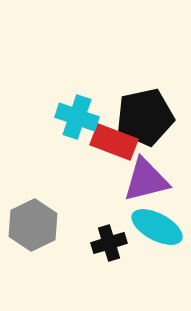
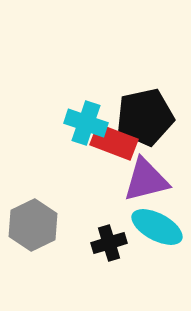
cyan cross: moved 9 px right, 6 px down
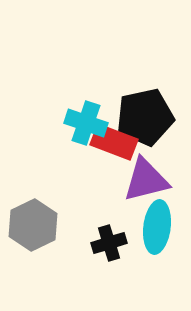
cyan ellipse: rotated 69 degrees clockwise
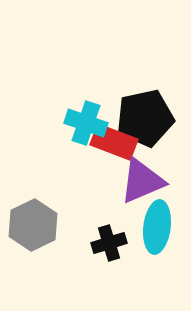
black pentagon: moved 1 px down
purple triangle: moved 4 px left, 1 px down; rotated 9 degrees counterclockwise
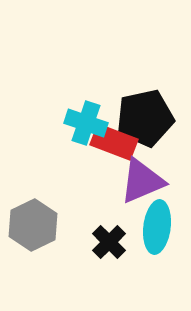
black cross: moved 1 px up; rotated 28 degrees counterclockwise
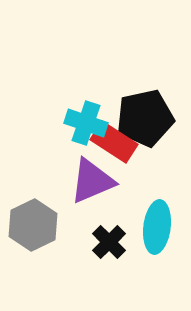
red rectangle: rotated 12 degrees clockwise
purple triangle: moved 50 px left
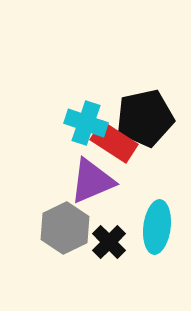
gray hexagon: moved 32 px right, 3 px down
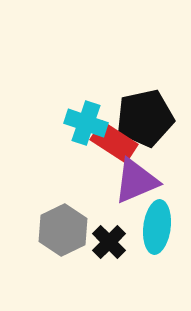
purple triangle: moved 44 px right
gray hexagon: moved 2 px left, 2 px down
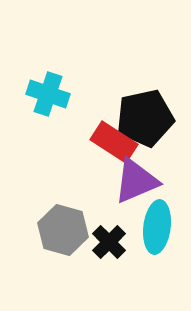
cyan cross: moved 38 px left, 29 px up
gray hexagon: rotated 18 degrees counterclockwise
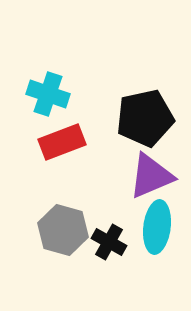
red rectangle: moved 52 px left; rotated 54 degrees counterclockwise
purple triangle: moved 15 px right, 5 px up
black cross: rotated 16 degrees counterclockwise
